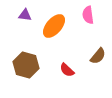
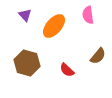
purple triangle: rotated 40 degrees clockwise
brown hexagon: moved 1 px right, 2 px up
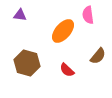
purple triangle: moved 5 px left; rotated 40 degrees counterclockwise
orange ellipse: moved 9 px right, 5 px down
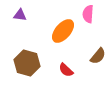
pink semicircle: moved 1 px up; rotated 12 degrees clockwise
red semicircle: moved 1 px left
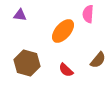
brown semicircle: moved 4 px down
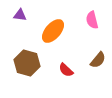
pink semicircle: moved 4 px right, 6 px down; rotated 18 degrees counterclockwise
orange ellipse: moved 10 px left
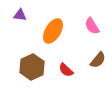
pink semicircle: moved 6 px down; rotated 18 degrees counterclockwise
orange ellipse: rotated 10 degrees counterclockwise
brown hexagon: moved 5 px right, 4 px down; rotated 20 degrees clockwise
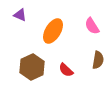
purple triangle: rotated 16 degrees clockwise
brown semicircle: rotated 30 degrees counterclockwise
